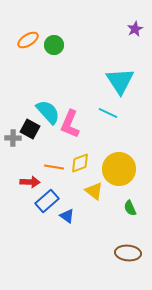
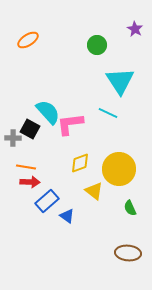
purple star: rotated 14 degrees counterclockwise
green circle: moved 43 px right
pink L-shape: rotated 60 degrees clockwise
orange line: moved 28 px left
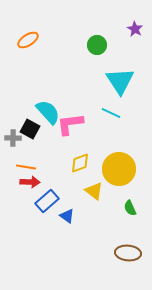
cyan line: moved 3 px right
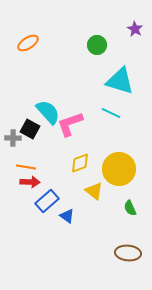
orange ellipse: moved 3 px down
cyan triangle: rotated 40 degrees counterclockwise
pink L-shape: rotated 12 degrees counterclockwise
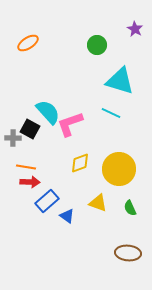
yellow triangle: moved 4 px right, 12 px down; rotated 18 degrees counterclockwise
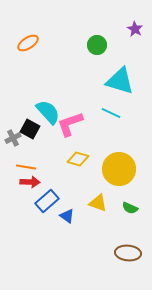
gray cross: rotated 28 degrees counterclockwise
yellow diamond: moved 2 px left, 4 px up; rotated 35 degrees clockwise
green semicircle: rotated 42 degrees counterclockwise
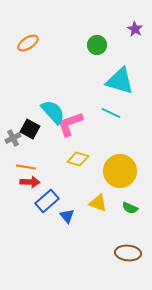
cyan semicircle: moved 5 px right
yellow circle: moved 1 px right, 2 px down
blue triangle: rotated 14 degrees clockwise
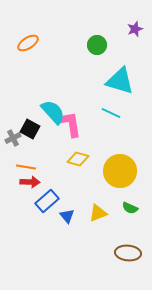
purple star: rotated 21 degrees clockwise
pink L-shape: rotated 100 degrees clockwise
yellow triangle: moved 10 px down; rotated 42 degrees counterclockwise
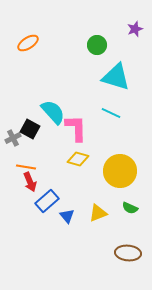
cyan triangle: moved 4 px left, 4 px up
pink L-shape: moved 6 px right, 4 px down; rotated 8 degrees clockwise
red arrow: rotated 66 degrees clockwise
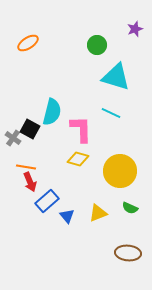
cyan semicircle: moved 1 px left; rotated 56 degrees clockwise
pink L-shape: moved 5 px right, 1 px down
gray cross: rotated 28 degrees counterclockwise
